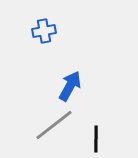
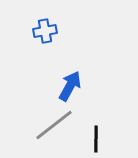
blue cross: moved 1 px right
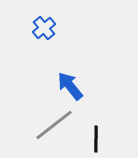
blue cross: moved 1 px left, 3 px up; rotated 30 degrees counterclockwise
blue arrow: rotated 68 degrees counterclockwise
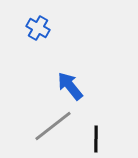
blue cross: moved 6 px left; rotated 20 degrees counterclockwise
gray line: moved 1 px left, 1 px down
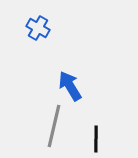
blue arrow: rotated 8 degrees clockwise
gray line: moved 1 px right; rotated 39 degrees counterclockwise
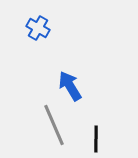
gray line: moved 1 px up; rotated 36 degrees counterclockwise
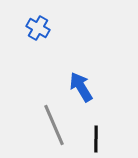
blue arrow: moved 11 px right, 1 px down
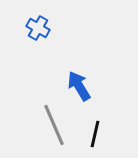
blue arrow: moved 2 px left, 1 px up
black line: moved 1 px left, 5 px up; rotated 12 degrees clockwise
